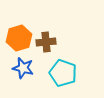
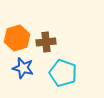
orange hexagon: moved 2 px left
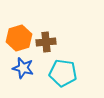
orange hexagon: moved 2 px right
cyan pentagon: rotated 12 degrees counterclockwise
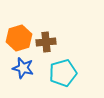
cyan pentagon: rotated 24 degrees counterclockwise
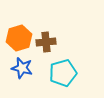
blue star: moved 1 px left
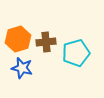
orange hexagon: moved 1 px left, 1 px down
cyan pentagon: moved 13 px right, 20 px up
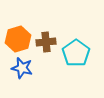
cyan pentagon: rotated 20 degrees counterclockwise
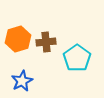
cyan pentagon: moved 1 px right, 5 px down
blue star: moved 13 px down; rotated 30 degrees clockwise
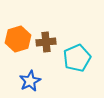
cyan pentagon: rotated 12 degrees clockwise
blue star: moved 8 px right
